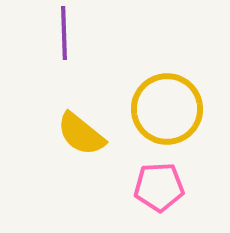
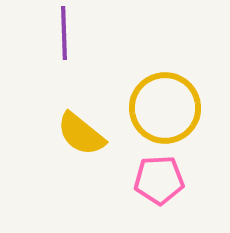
yellow circle: moved 2 px left, 1 px up
pink pentagon: moved 7 px up
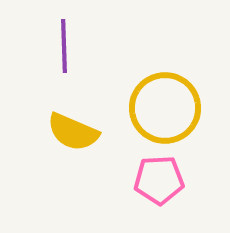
purple line: moved 13 px down
yellow semicircle: moved 8 px left, 2 px up; rotated 16 degrees counterclockwise
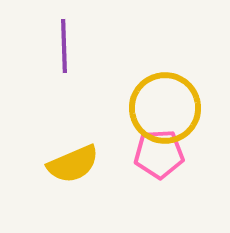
yellow semicircle: moved 32 px down; rotated 46 degrees counterclockwise
pink pentagon: moved 26 px up
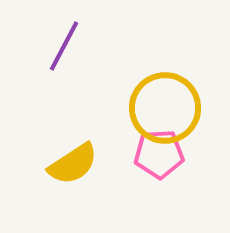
purple line: rotated 30 degrees clockwise
yellow semicircle: rotated 10 degrees counterclockwise
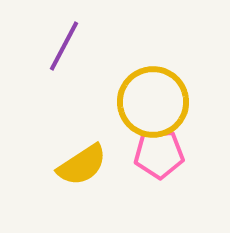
yellow circle: moved 12 px left, 6 px up
yellow semicircle: moved 9 px right, 1 px down
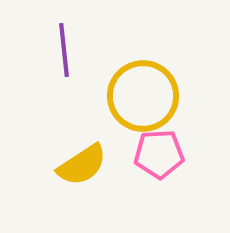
purple line: moved 4 px down; rotated 34 degrees counterclockwise
yellow circle: moved 10 px left, 6 px up
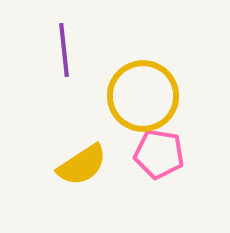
pink pentagon: rotated 12 degrees clockwise
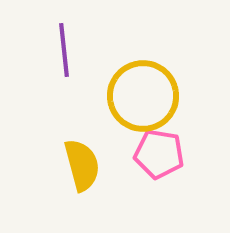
yellow semicircle: rotated 72 degrees counterclockwise
